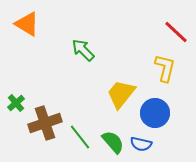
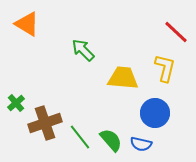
yellow trapezoid: moved 2 px right, 16 px up; rotated 56 degrees clockwise
green semicircle: moved 2 px left, 2 px up
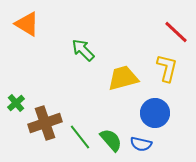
yellow L-shape: moved 2 px right
yellow trapezoid: rotated 20 degrees counterclockwise
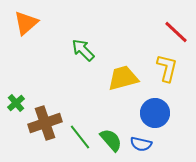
orange triangle: moved 1 px left, 1 px up; rotated 48 degrees clockwise
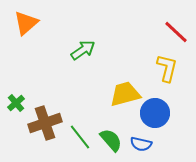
green arrow: rotated 100 degrees clockwise
yellow trapezoid: moved 2 px right, 16 px down
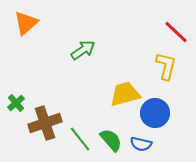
yellow L-shape: moved 1 px left, 2 px up
green line: moved 2 px down
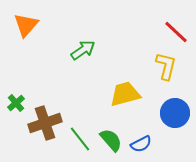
orange triangle: moved 2 px down; rotated 8 degrees counterclockwise
blue circle: moved 20 px right
blue semicircle: rotated 40 degrees counterclockwise
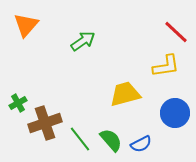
green arrow: moved 9 px up
yellow L-shape: rotated 68 degrees clockwise
green cross: moved 2 px right; rotated 12 degrees clockwise
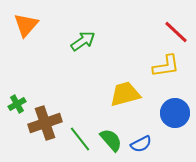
green cross: moved 1 px left, 1 px down
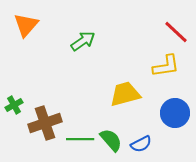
green cross: moved 3 px left, 1 px down
green line: rotated 52 degrees counterclockwise
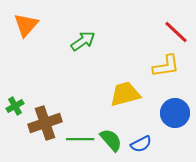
green cross: moved 1 px right, 1 px down
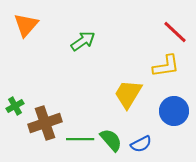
red line: moved 1 px left
yellow trapezoid: moved 3 px right; rotated 44 degrees counterclockwise
blue circle: moved 1 px left, 2 px up
